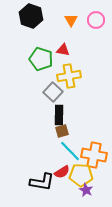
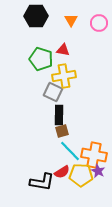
black hexagon: moved 5 px right; rotated 20 degrees counterclockwise
pink circle: moved 3 px right, 3 px down
yellow cross: moved 5 px left
gray square: rotated 18 degrees counterclockwise
purple star: moved 12 px right, 19 px up
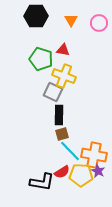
yellow cross: rotated 30 degrees clockwise
brown square: moved 3 px down
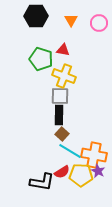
gray square: moved 7 px right, 4 px down; rotated 24 degrees counterclockwise
brown square: rotated 32 degrees counterclockwise
cyan line: rotated 15 degrees counterclockwise
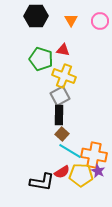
pink circle: moved 1 px right, 2 px up
gray square: rotated 30 degrees counterclockwise
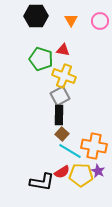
orange cross: moved 9 px up
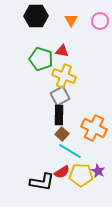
red triangle: moved 1 px left, 1 px down
orange cross: moved 18 px up; rotated 15 degrees clockwise
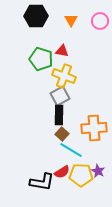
orange cross: rotated 30 degrees counterclockwise
cyan line: moved 1 px right, 1 px up
